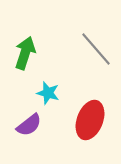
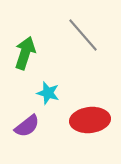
gray line: moved 13 px left, 14 px up
red ellipse: rotated 63 degrees clockwise
purple semicircle: moved 2 px left, 1 px down
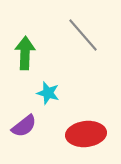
green arrow: rotated 16 degrees counterclockwise
red ellipse: moved 4 px left, 14 px down
purple semicircle: moved 3 px left
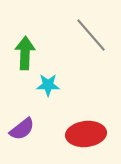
gray line: moved 8 px right
cyan star: moved 8 px up; rotated 15 degrees counterclockwise
purple semicircle: moved 2 px left, 3 px down
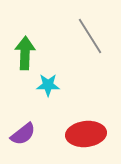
gray line: moved 1 px left, 1 px down; rotated 9 degrees clockwise
purple semicircle: moved 1 px right, 5 px down
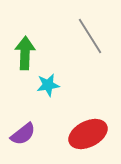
cyan star: rotated 10 degrees counterclockwise
red ellipse: moved 2 px right; rotated 21 degrees counterclockwise
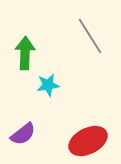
red ellipse: moved 7 px down
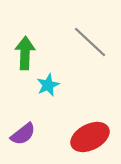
gray line: moved 6 px down; rotated 15 degrees counterclockwise
cyan star: rotated 15 degrees counterclockwise
red ellipse: moved 2 px right, 4 px up
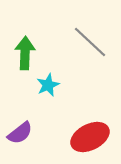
purple semicircle: moved 3 px left, 1 px up
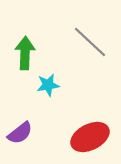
cyan star: rotated 15 degrees clockwise
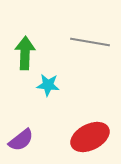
gray line: rotated 33 degrees counterclockwise
cyan star: rotated 15 degrees clockwise
purple semicircle: moved 1 px right, 7 px down
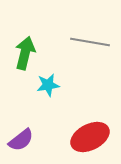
green arrow: rotated 12 degrees clockwise
cyan star: rotated 15 degrees counterclockwise
